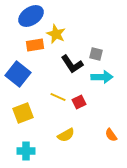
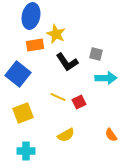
blue ellipse: rotated 45 degrees counterclockwise
black L-shape: moved 5 px left, 2 px up
cyan arrow: moved 4 px right, 1 px down
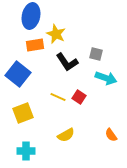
cyan arrow: rotated 20 degrees clockwise
red square: moved 5 px up; rotated 32 degrees counterclockwise
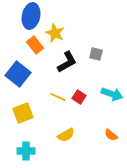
yellow star: moved 1 px left, 1 px up
orange rectangle: rotated 60 degrees clockwise
black L-shape: rotated 85 degrees counterclockwise
cyan arrow: moved 6 px right, 16 px down
orange semicircle: rotated 16 degrees counterclockwise
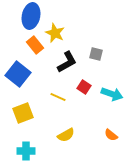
red square: moved 5 px right, 10 px up
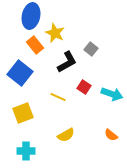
gray square: moved 5 px left, 5 px up; rotated 24 degrees clockwise
blue square: moved 2 px right, 1 px up
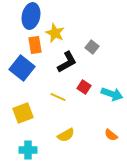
orange rectangle: rotated 30 degrees clockwise
gray square: moved 1 px right, 2 px up
blue square: moved 2 px right, 5 px up
cyan cross: moved 2 px right, 1 px up
